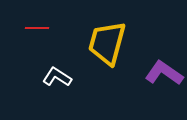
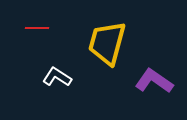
purple L-shape: moved 10 px left, 8 px down
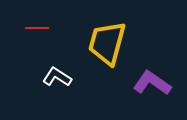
purple L-shape: moved 2 px left, 2 px down
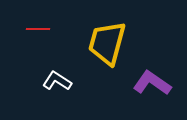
red line: moved 1 px right, 1 px down
white L-shape: moved 4 px down
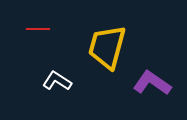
yellow trapezoid: moved 4 px down
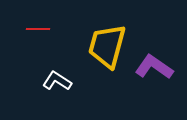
yellow trapezoid: moved 1 px up
purple L-shape: moved 2 px right, 16 px up
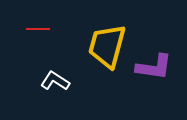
purple L-shape: rotated 153 degrees clockwise
white L-shape: moved 2 px left
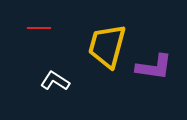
red line: moved 1 px right, 1 px up
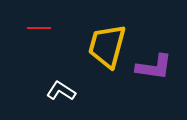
white L-shape: moved 6 px right, 10 px down
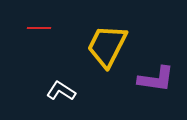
yellow trapezoid: rotated 12 degrees clockwise
purple L-shape: moved 2 px right, 12 px down
